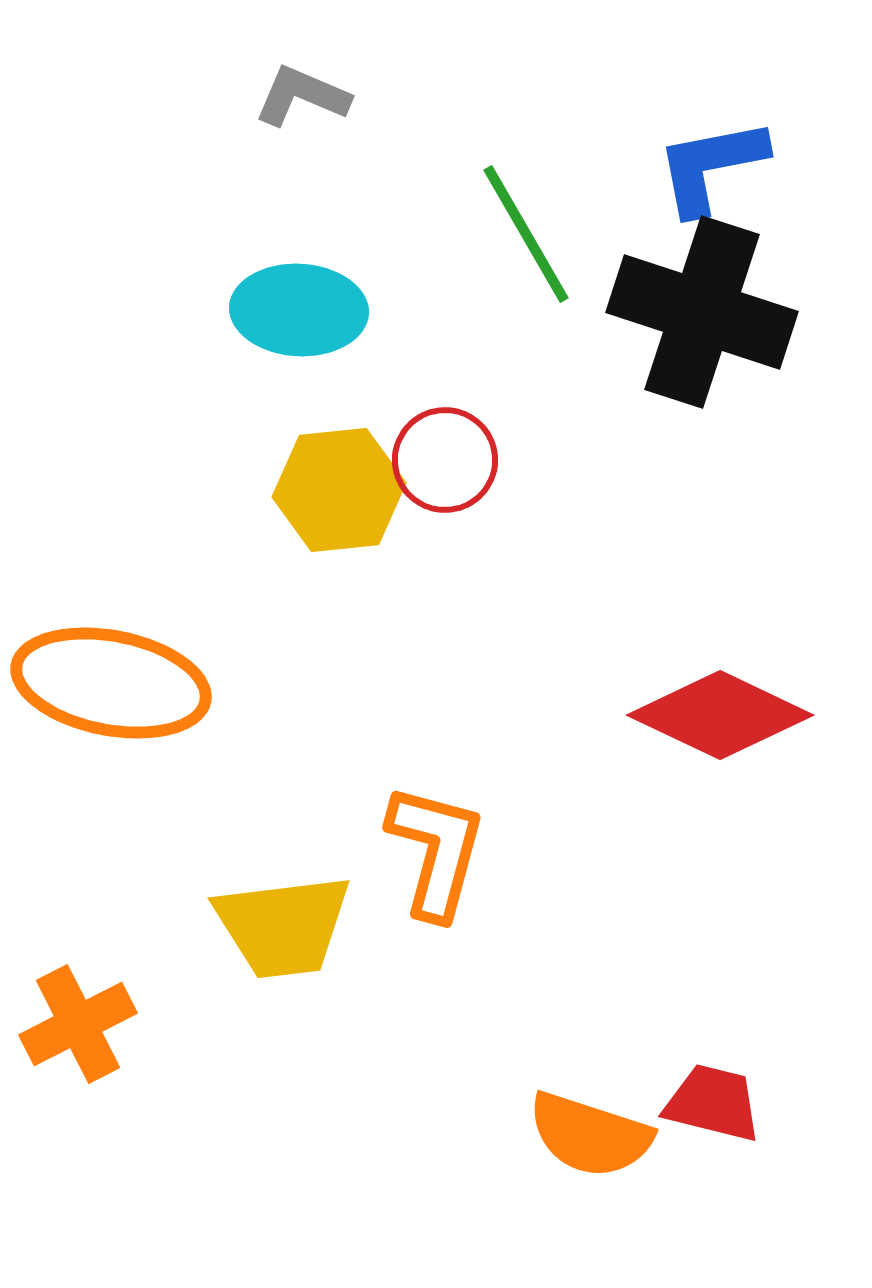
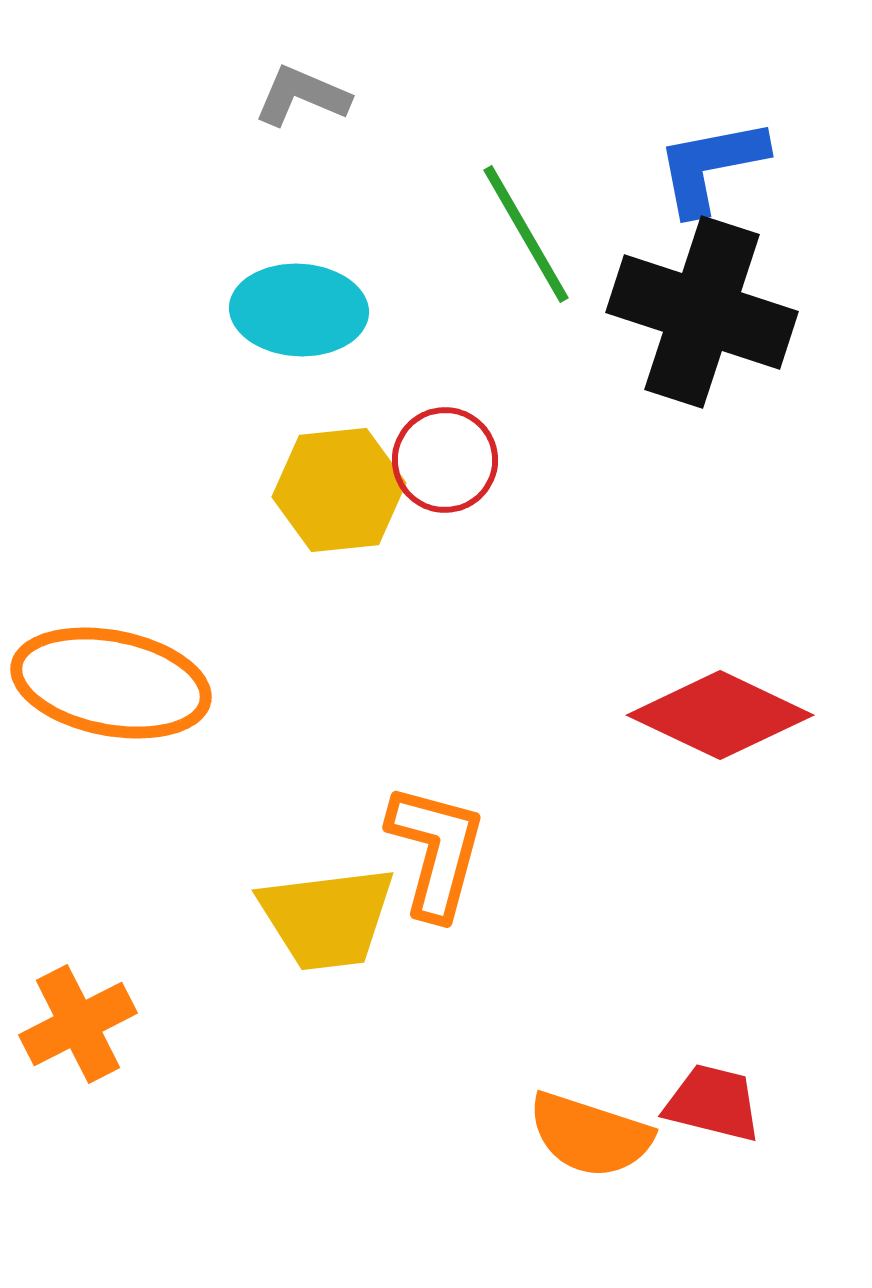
yellow trapezoid: moved 44 px right, 8 px up
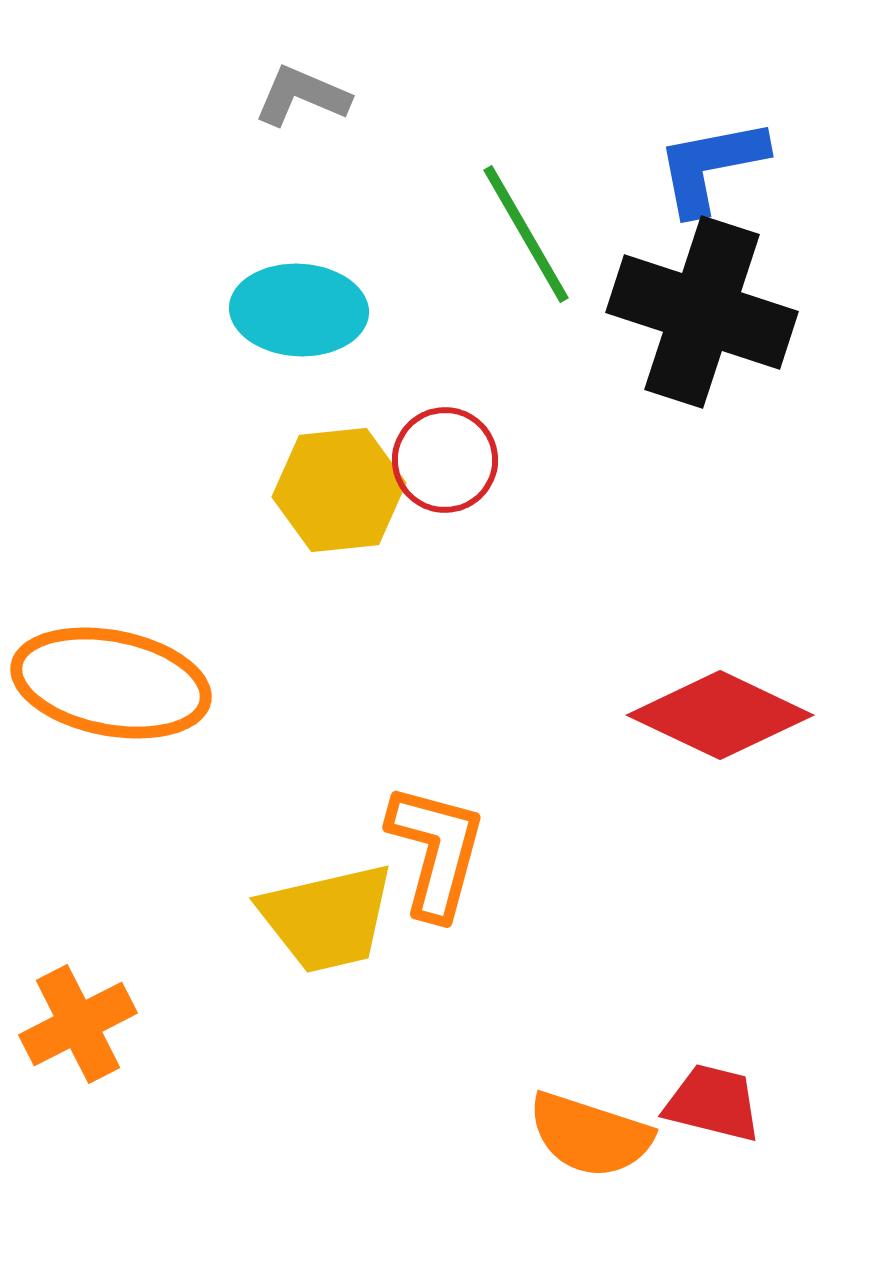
yellow trapezoid: rotated 6 degrees counterclockwise
